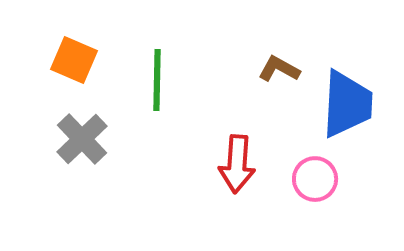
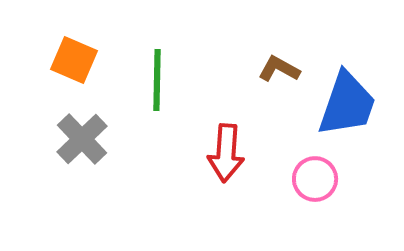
blue trapezoid: rotated 16 degrees clockwise
red arrow: moved 11 px left, 11 px up
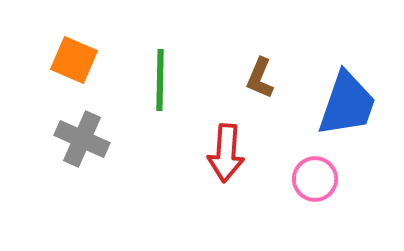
brown L-shape: moved 19 px left, 9 px down; rotated 96 degrees counterclockwise
green line: moved 3 px right
gray cross: rotated 22 degrees counterclockwise
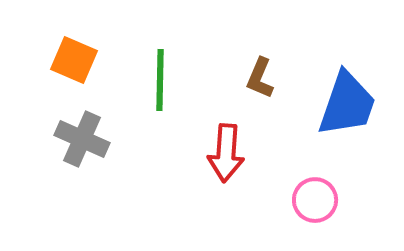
pink circle: moved 21 px down
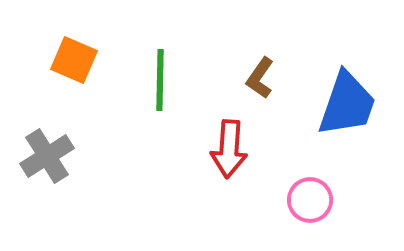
brown L-shape: rotated 12 degrees clockwise
gray cross: moved 35 px left, 17 px down; rotated 34 degrees clockwise
red arrow: moved 3 px right, 4 px up
pink circle: moved 5 px left
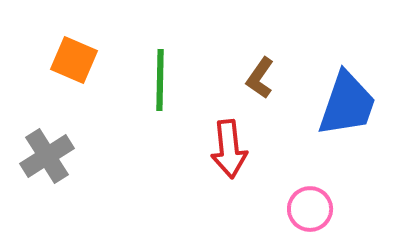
red arrow: rotated 10 degrees counterclockwise
pink circle: moved 9 px down
